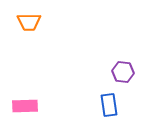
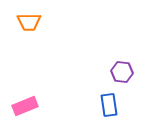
purple hexagon: moved 1 px left
pink rectangle: rotated 20 degrees counterclockwise
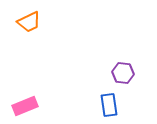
orange trapezoid: rotated 25 degrees counterclockwise
purple hexagon: moved 1 px right, 1 px down
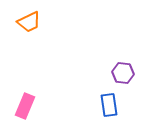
pink rectangle: rotated 45 degrees counterclockwise
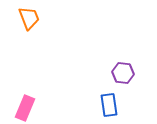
orange trapezoid: moved 4 px up; rotated 85 degrees counterclockwise
pink rectangle: moved 2 px down
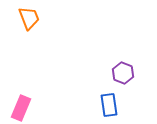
purple hexagon: rotated 15 degrees clockwise
pink rectangle: moved 4 px left
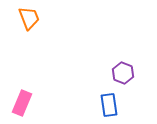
pink rectangle: moved 1 px right, 5 px up
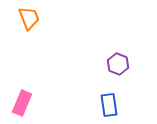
purple hexagon: moved 5 px left, 9 px up
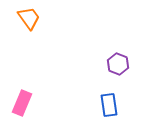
orange trapezoid: rotated 15 degrees counterclockwise
